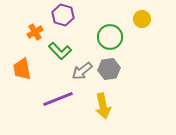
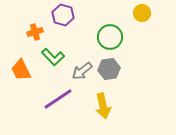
yellow circle: moved 6 px up
orange cross: rotated 14 degrees clockwise
green L-shape: moved 7 px left, 6 px down
orange trapezoid: moved 1 px left, 1 px down; rotated 15 degrees counterclockwise
purple line: rotated 12 degrees counterclockwise
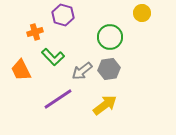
yellow arrow: moved 2 px right, 1 px up; rotated 115 degrees counterclockwise
